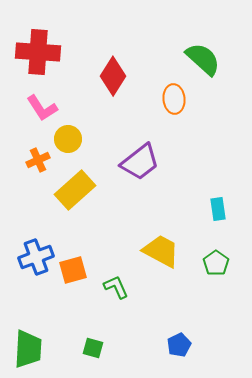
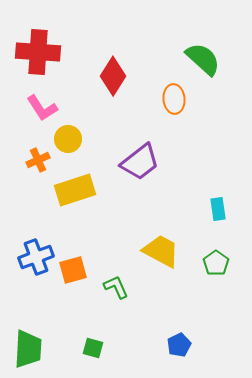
yellow rectangle: rotated 24 degrees clockwise
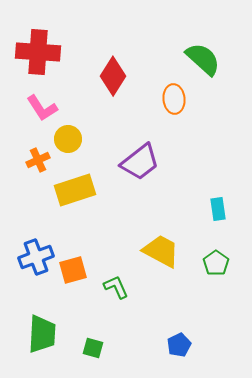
green trapezoid: moved 14 px right, 15 px up
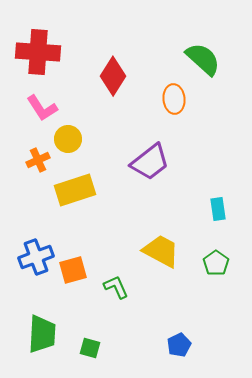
purple trapezoid: moved 10 px right
green square: moved 3 px left
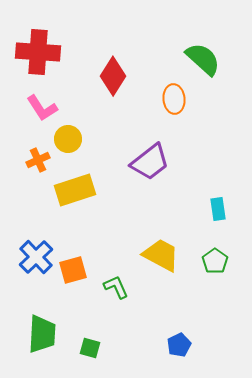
yellow trapezoid: moved 4 px down
blue cross: rotated 24 degrees counterclockwise
green pentagon: moved 1 px left, 2 px up
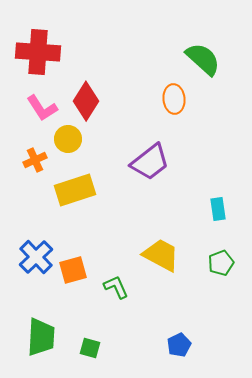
red diamond: moved 27 px left, 25 px down
orange cross: moved 3 px left
green pentagon: moved 6 px right, 2 px down; rotated 15 degrees clockwise
green trapezoid: moved 1 px left, 3 px down
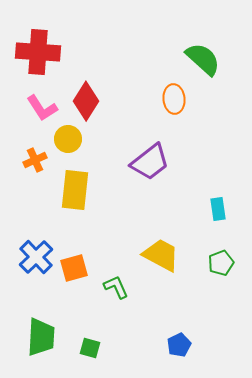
yellow rectangle: rotated 66 degrees counterclockwise
orange square: moved 1 px right, 2 px up
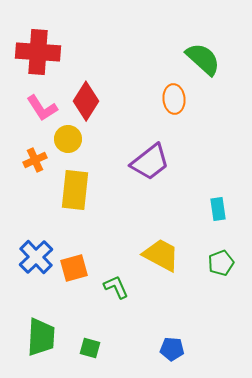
blue pentagon: moved 7 px left, 4 px down; rotated 30 degrees clockwise
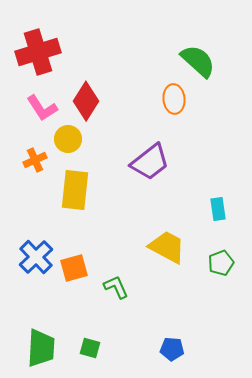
red cross: rotated 21 degrees counterclockwise
green semicircle: moved 5 px left, 2 px down
yellow trapezoid: moved 6 px right, 8 px up
green trapezoid: moved 11 px down
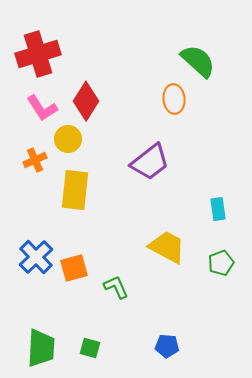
red cross: moved 2 px down
blue pentagon: moved 5 px left, 3 px up
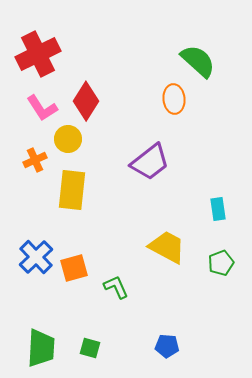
red cross: rotated 9 degrees counterclockwise
yellow rectangle: moved 3 px left
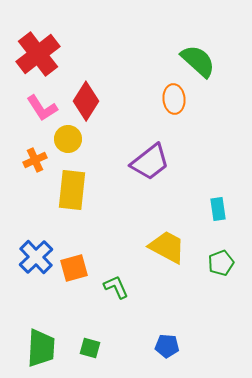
red cross: rotated 12 degrees counterclockwise
